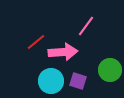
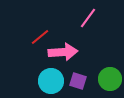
pink line: moved 2 px right, 8 px up
red line: moved 4 px right, 5 px up
green circle: moved 9 px down
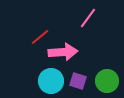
green circle: moved 3 px left, 2 px down
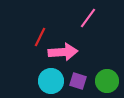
red line: rotated 24 degrees counterclockwise
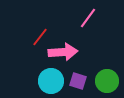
red line: rotated 12 degrees clockwise
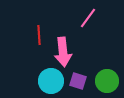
red line: moved 1 px left, 2 px up; rotated 42 degrees counterclockwise
pink arrow: rotated 88 degrees clockwise
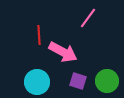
pink arrow: rotated 56 degrees counterclockwise
cyan circle: moved 14 px left, 1 px down
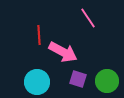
pink line: rotated 70 degrees counterclockwise
purple square: moved 2 px up
